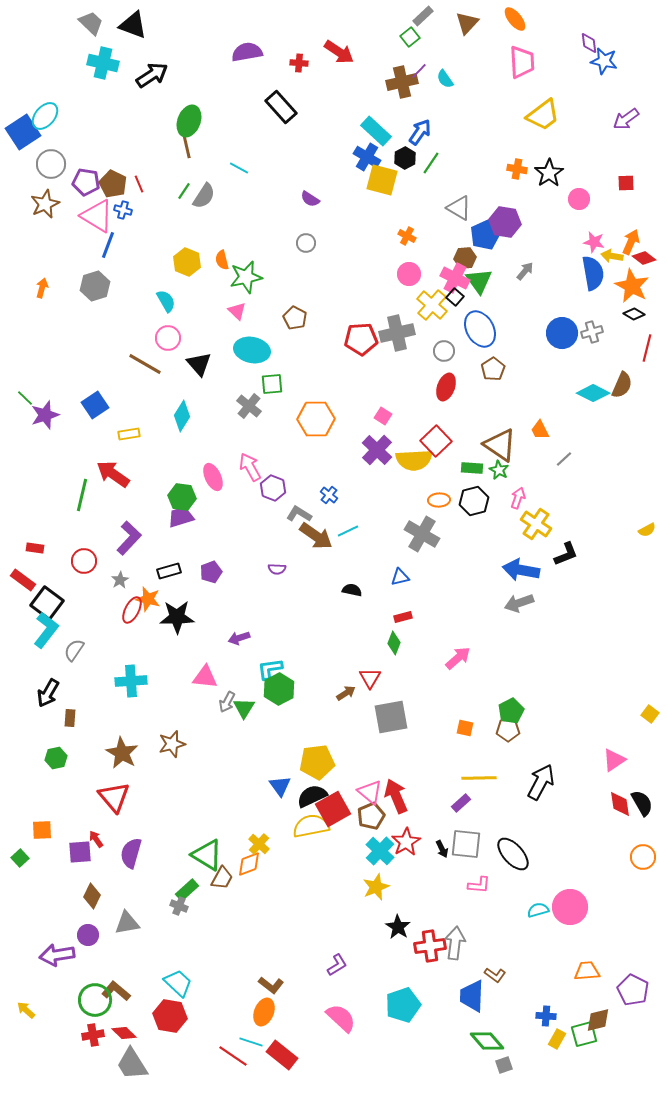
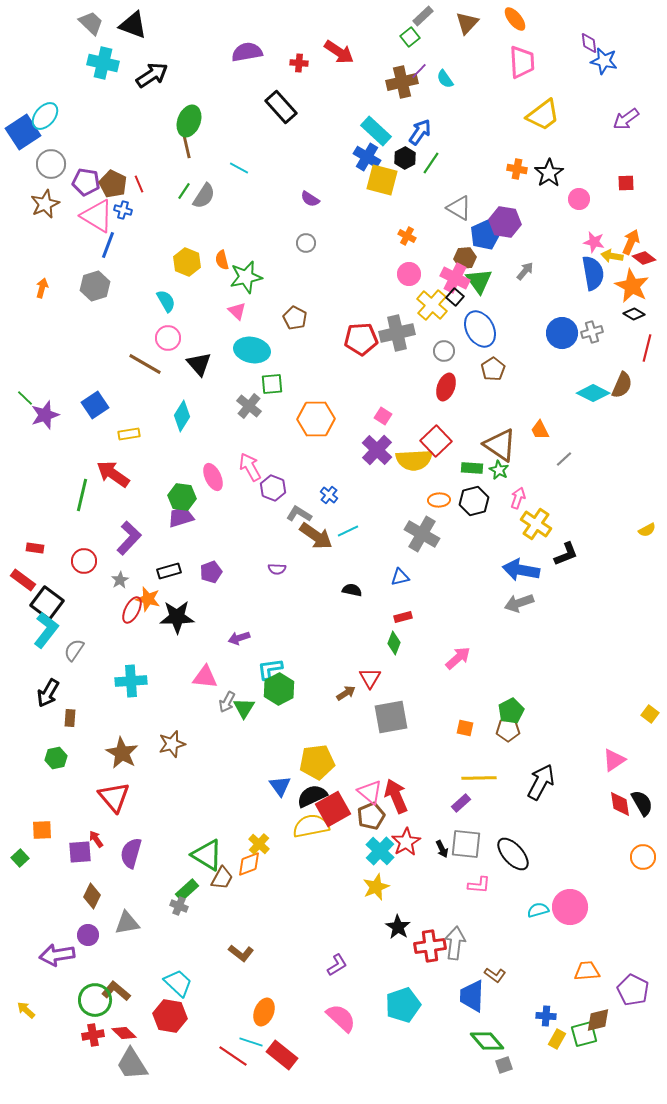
brown L-shape at (271, 985): moved 30 px left, 32 px up
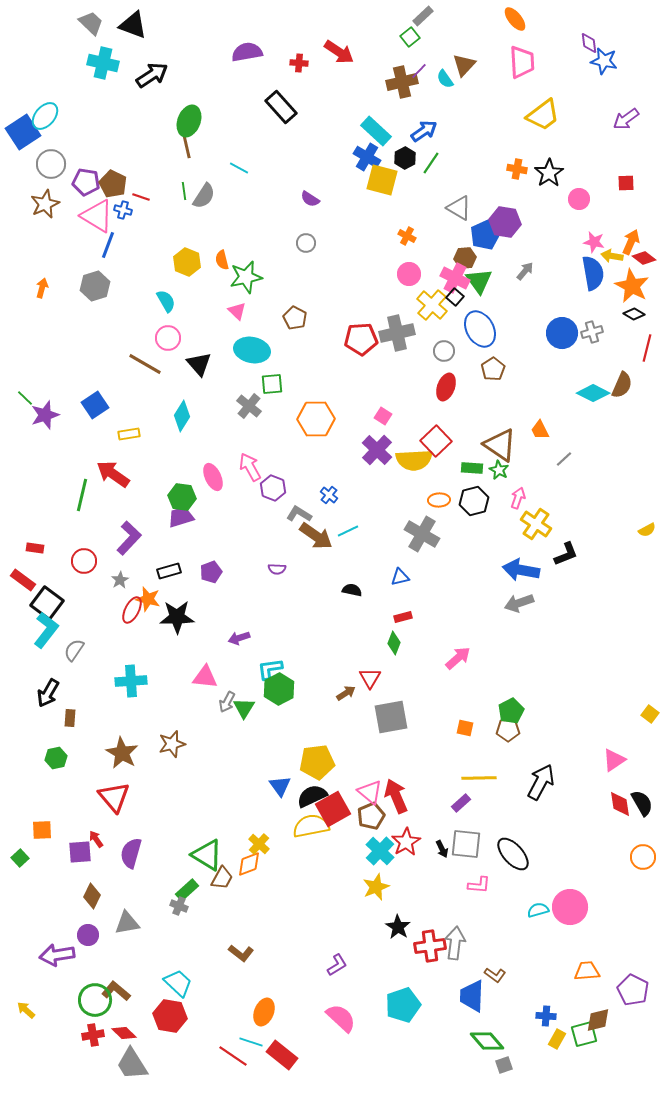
brown triangle at (467, 23): moved 3 px left, 42 px down
blue arrow at (420, 132): moved 4 px right, 1 px up; rotated 20 degrees clockwise
red line at (139, 184): moved 2 px right, 13 px down; rotated 48 degrees counterclockwise
green line at (184, 191): rotated 42 degrees counterclockwise
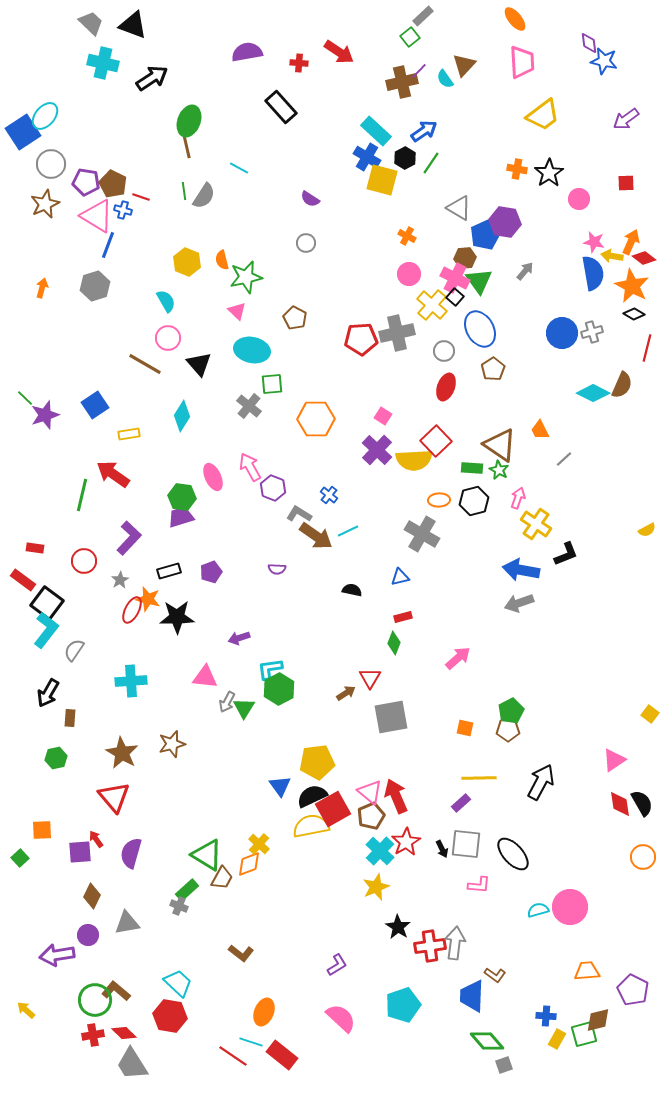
black arrow at (152, 75): moved 3 px down
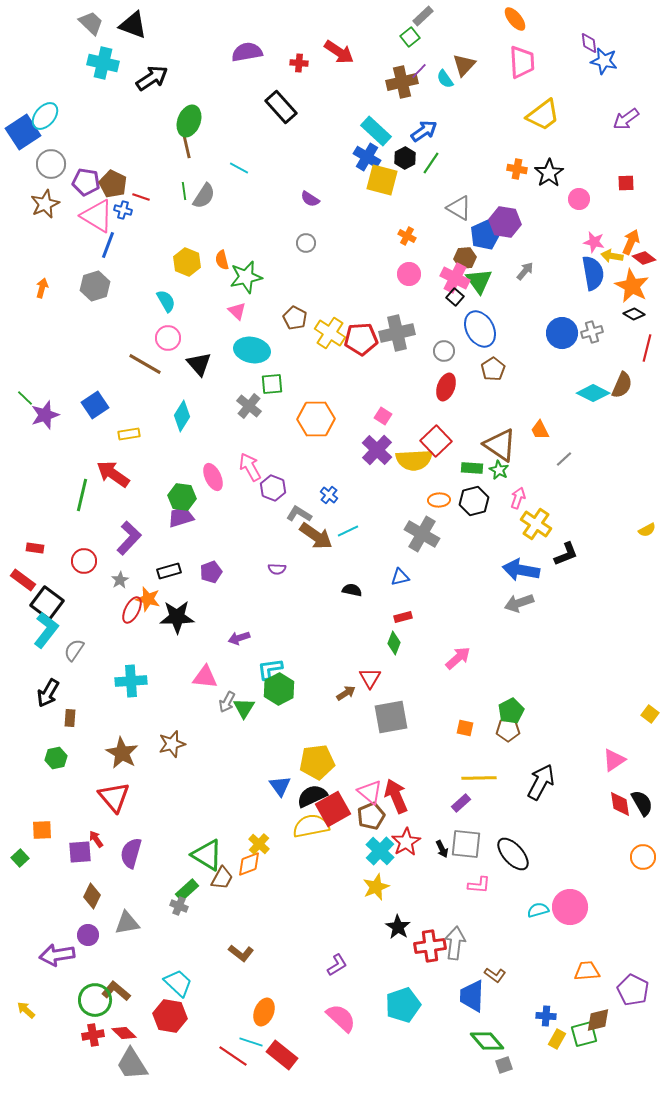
yellow cross at (432, 305): moved 102 px left, 28 px down; rotated 8 degrees counterclockwise
